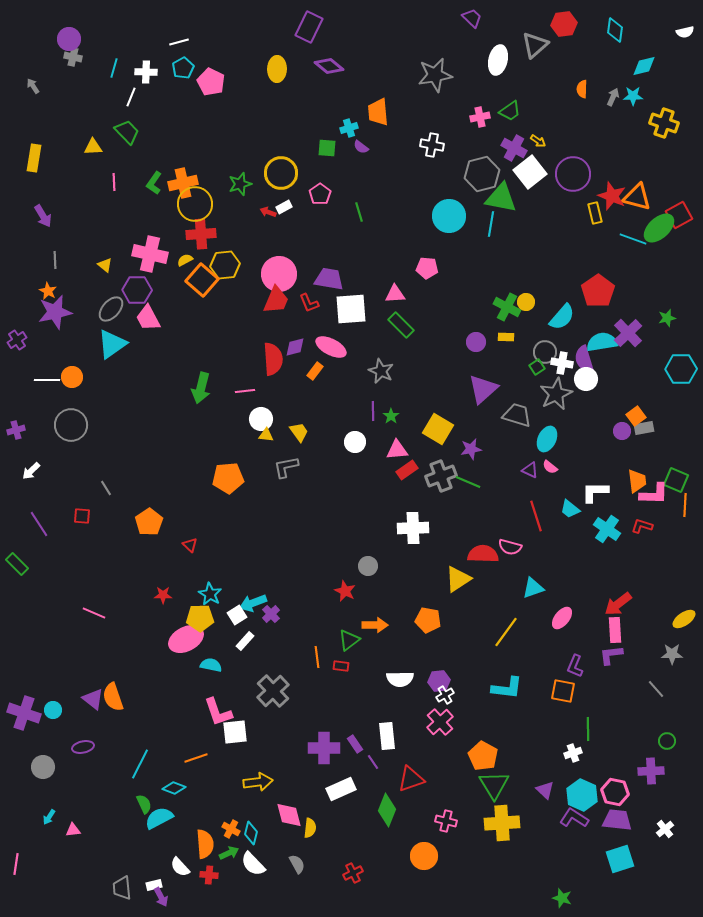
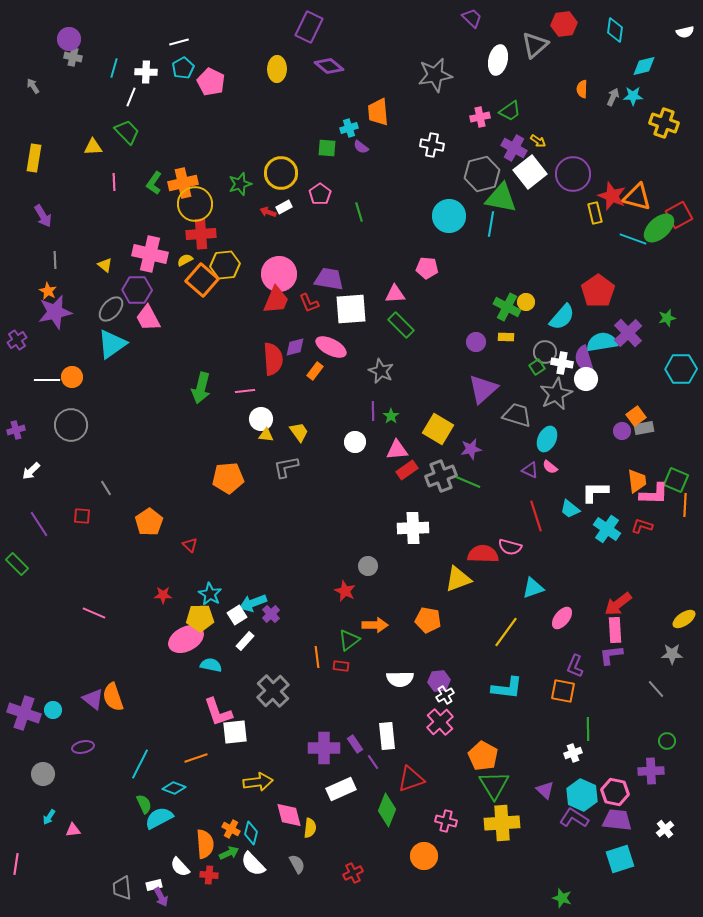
yellow triangle at (458, 579): rotated 12 degrees clockwise
gray circle at (43, 767): moved 7 px down
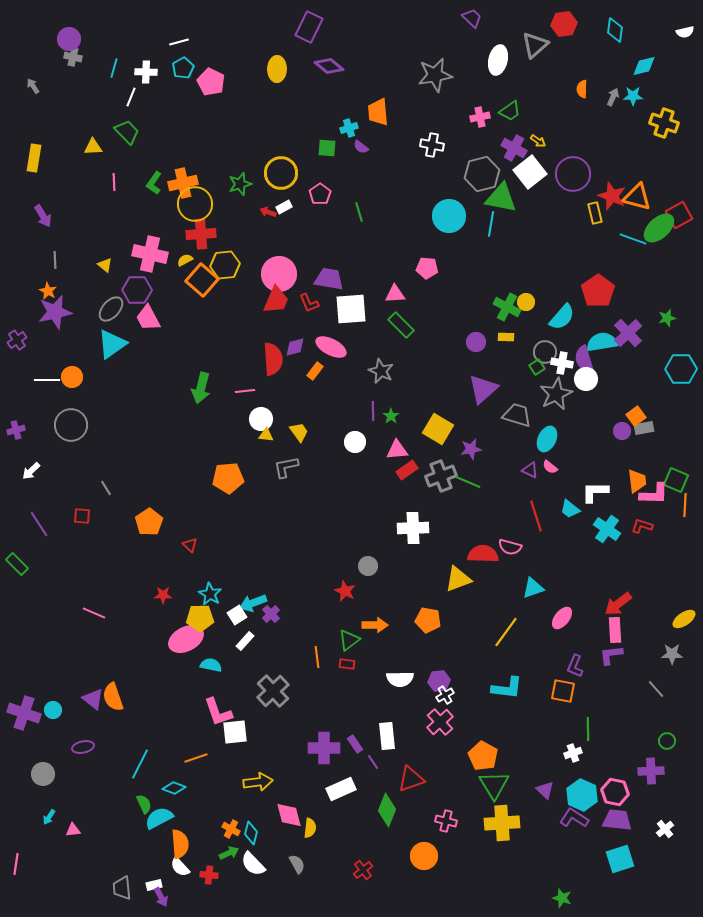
red rectangle at (341, 666): moved 6 px right, 2 px up
orange semicircle at (205, 844): moved 25 px left
red cross at (353, 873): moved 10 px right, 3 px up; rotated 12 degrees counterclockwise
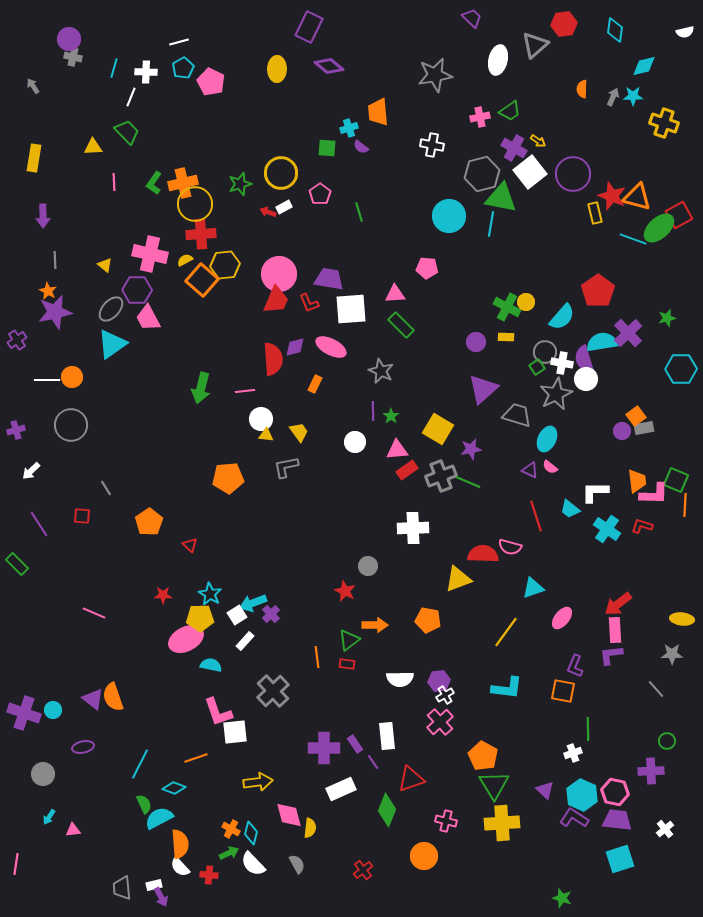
purple arrow at (43, 216): rotated 30 degrees clockwise
orange rectangle at (315, 371): moved 13 px down; rotated 12 degrees counterclockwise
yellow ellipse at (684, 619): moved 2 px left; rotated 40 degrees clockwise
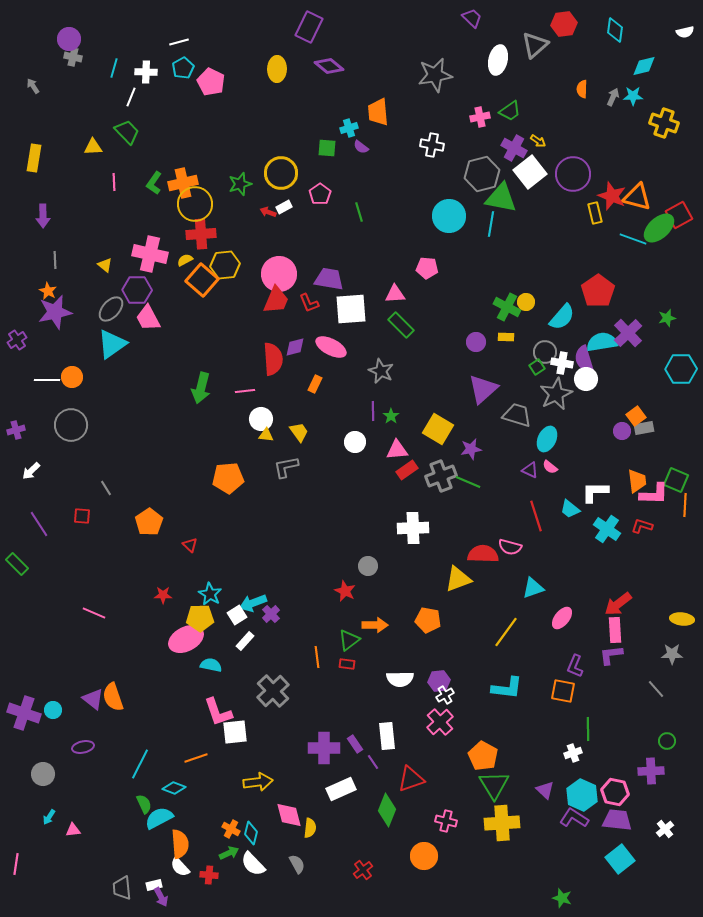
cyan square at (620, 859): rotated 20 degrees counterclockwise
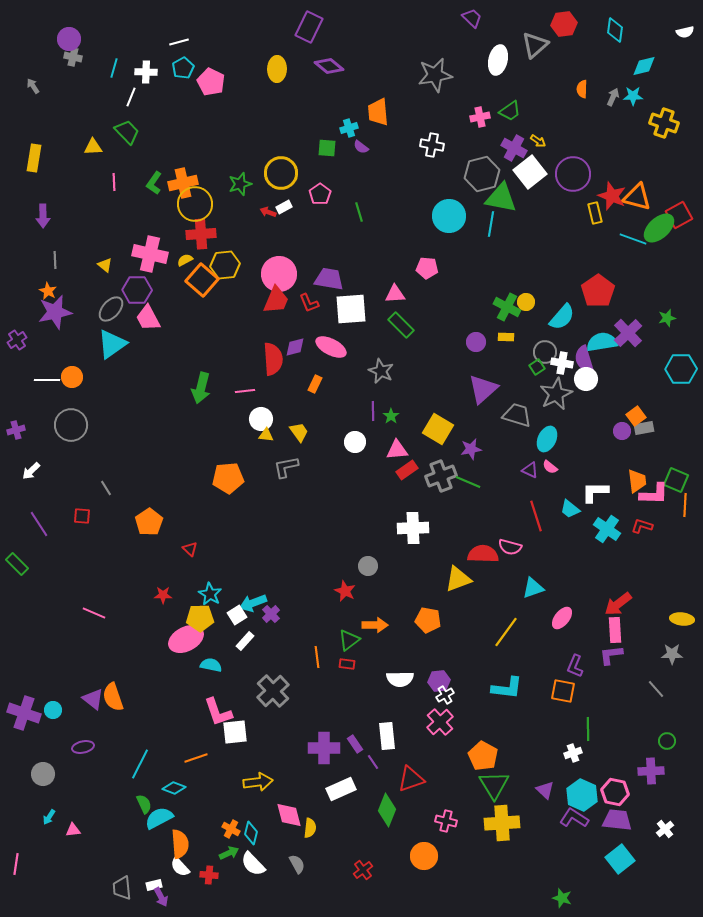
red triangle at (190, 545): moved 4 px down
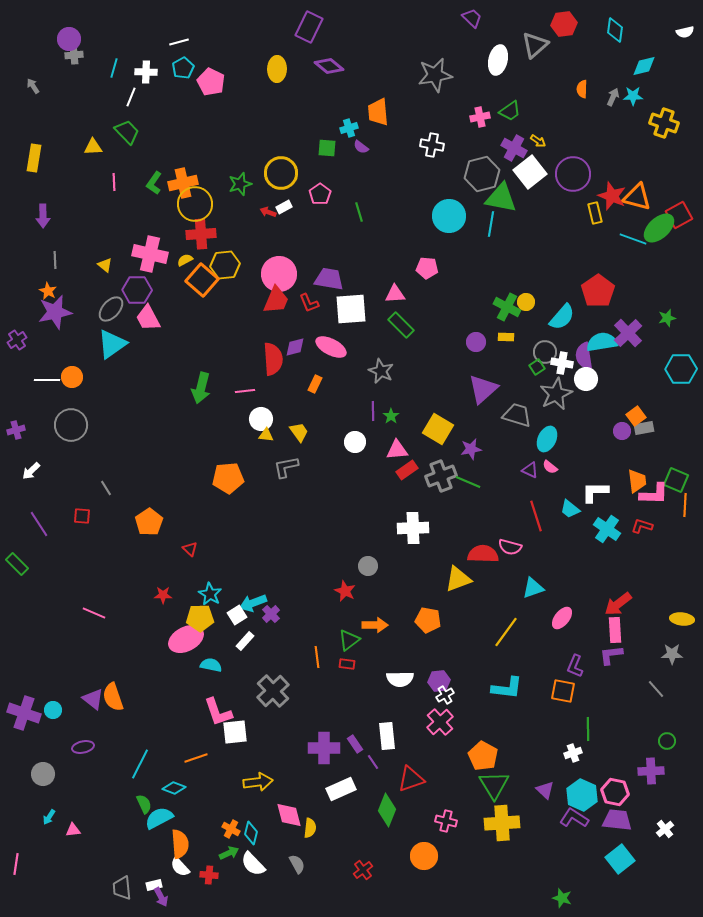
gray cross at (73, 57): moved 1 px right, 2 px up; rotated 18 degrees counterclockwise
purple semicircle at (584, 359): moved 3 px up; rotated 8 degrees clockwise
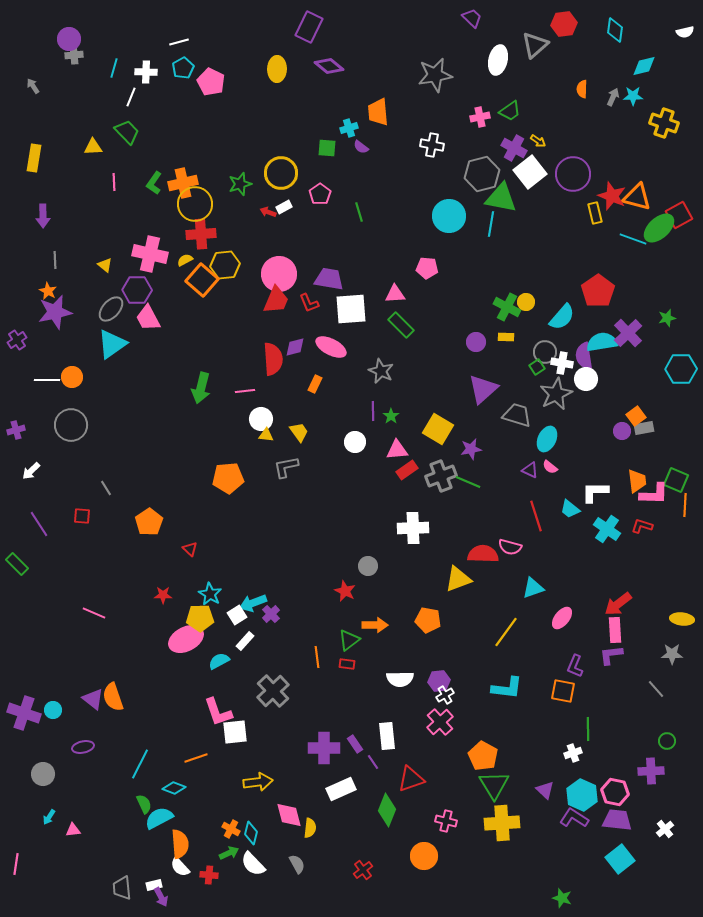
cyan semicircle at (211, 665): moved 8 px right, 4 px up; rotated 40 degrees counterclockwise
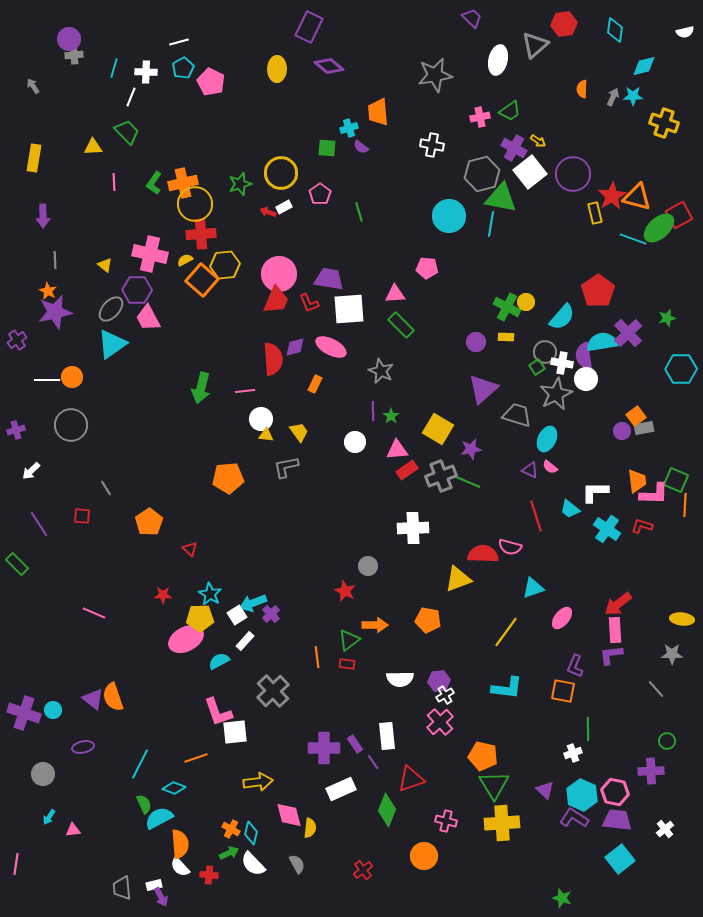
red star at (612, 196): rotated 20 degrees clockwise
white square at (351, 309): moved 2 px left
orange pentagon at (483, 756): rotated 16 degrees counterclockwise
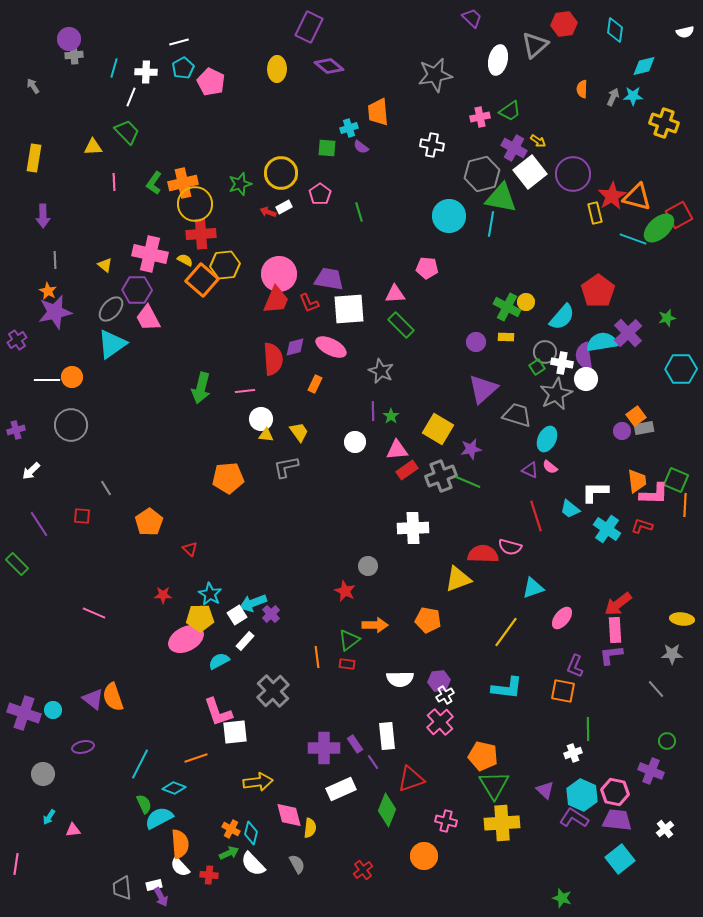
yellow semicircle at (185, 260): rotated 56 degrees clockwise
purple cross at (651, 771): rotated 25 degrees clockwise
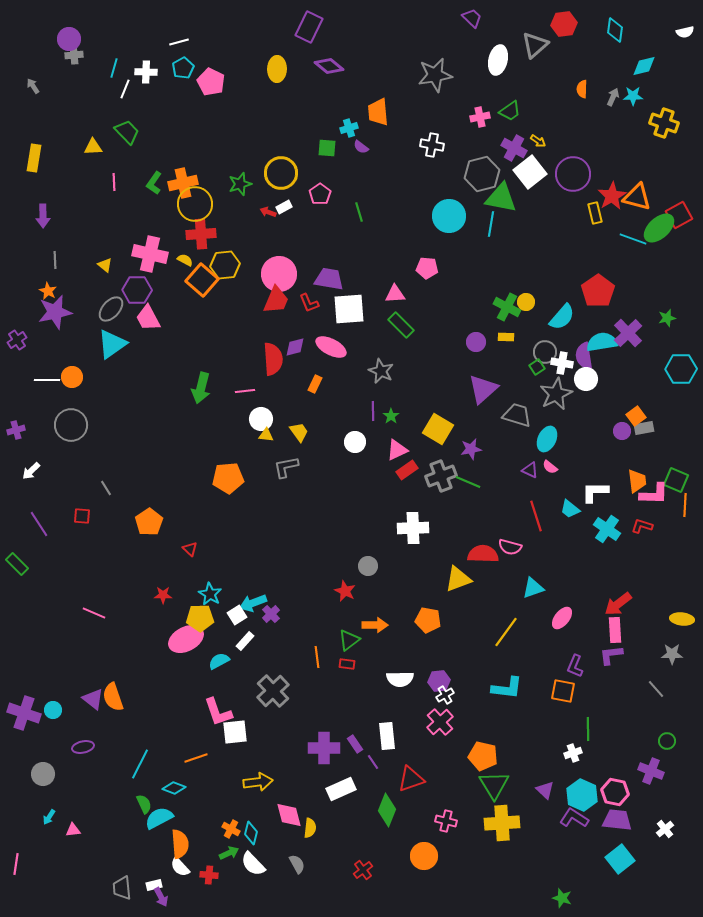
white line at (131, 97): moved 6 px left, 8 px up
pink triangle at (397, 450): rotated 20 degrees counterclockwise
